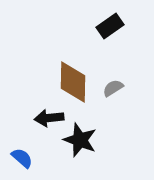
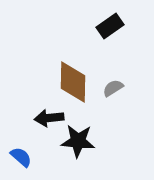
black star: moved 2 px left, 1 px down; rotated 16 degrees counterclockwise
blue semicircle: moved 1 px left, 1 px up
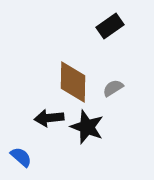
black star: moved 9 px right, 14 px up; rotated 16 degrees clockwise
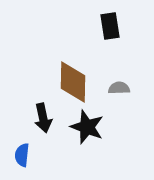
black rectangle: rotated 64 degrees counterclockwise
gray semicircle: moved 6 px right; rotated 30 degrees clockwise
black arrow: moved 6 px left; rotated 96 degrees counterclockwise
blue semicircle: moved 1 px right, 2 px up; rotated 125 degrees counterclockwise
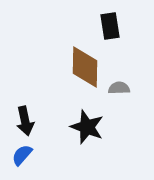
brown diamond: moved 12 px right, 15 px up
black arrow: moved 18 px left, 3 px down
blue semicircle: rotated 35 degrees clockwise
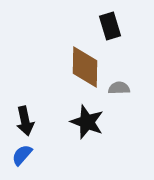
black rectangle: rotated 8 degrees counterclockwise
black star: moved 5 px up
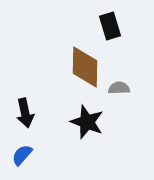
black arrow: moved 8 px up
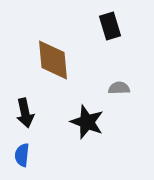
brown diamond: moved 32 px left, 7 px up; rotated 6 degrees counterclockwise
blue semicircle: rotated 35 degrees counterclockwise
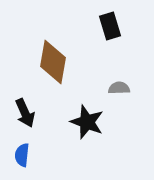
brown diamond: moved 2 px down; rotated 15 degrees clockwise
black arrow: rotated 12 degrees counterclockwise
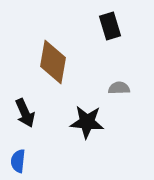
black star: rotated 16 degrees counterclockwise
blue semicircle: moved 4 px left, 6 px down
